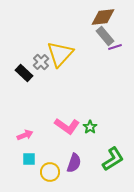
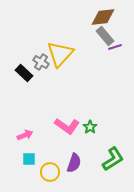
gray cross: rotated 14 degrees counterclockwise
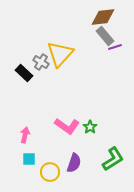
pink arrow: rotated 56 degrees counterclockwise
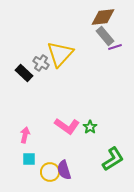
gray cross: moved 1 px down
purple semicircle: moved 10 px left, 7 px down; rotated 144 degrees clockwise
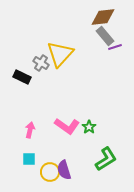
black rectangle: moved 2 px left, 4 px down; rotated 18 degrees counterclockwise
green star: moved 1 px left
pink arrow: moved 5 px right, 5 px up
green L-shape: moved 7 px left
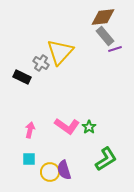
purple line: moved 2 px down
yellow triangle: moved 2 px up
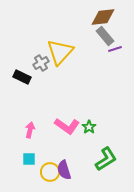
gray cross: rotated 28 degrees clockwise
